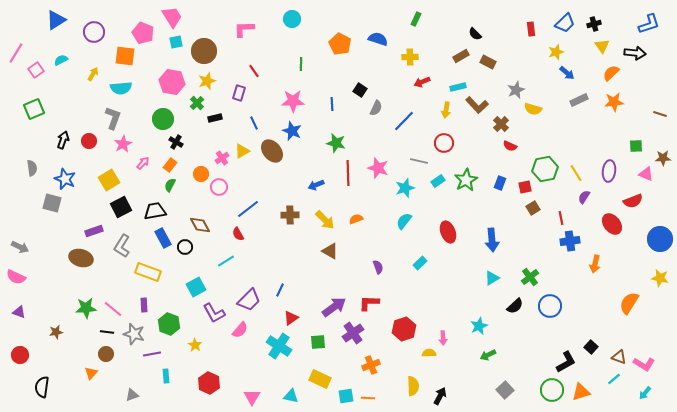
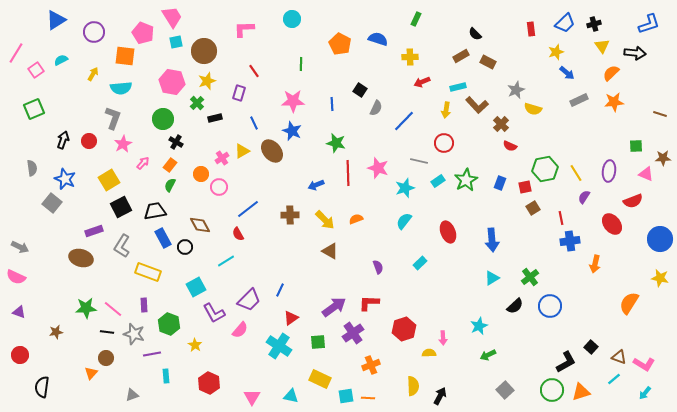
gray square at (52, 203): rotated 24 degrees clockwise
brown circle at (106, 354): moved 4 px down
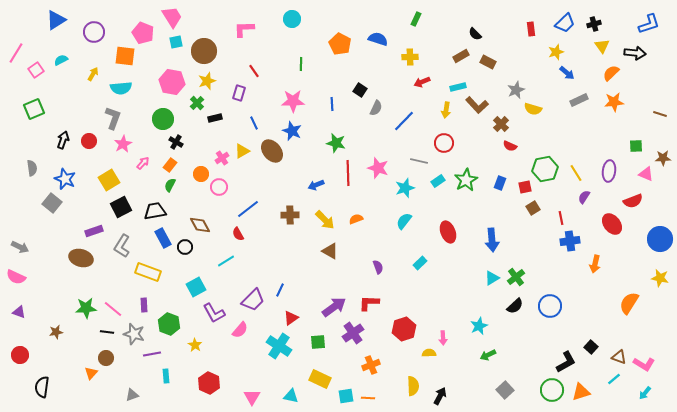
green cross at (530, 277): moved 14 px left
purple trapezoid at (249, 300): moved 4 px right
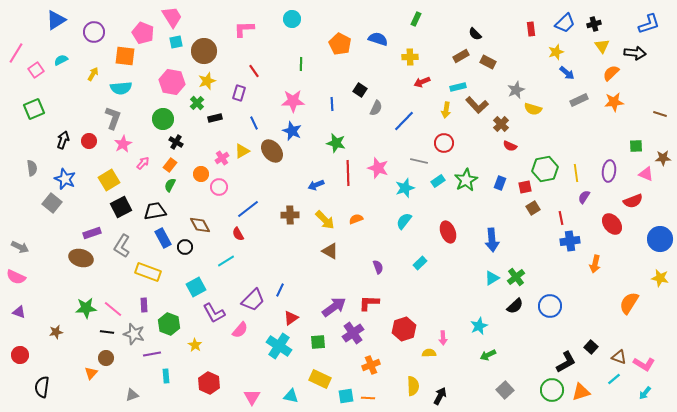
yellow line at (576, 173): rotated 24 degrees clockwise
purple rectangle at (94, 231): moved 2 px left, 2 px down
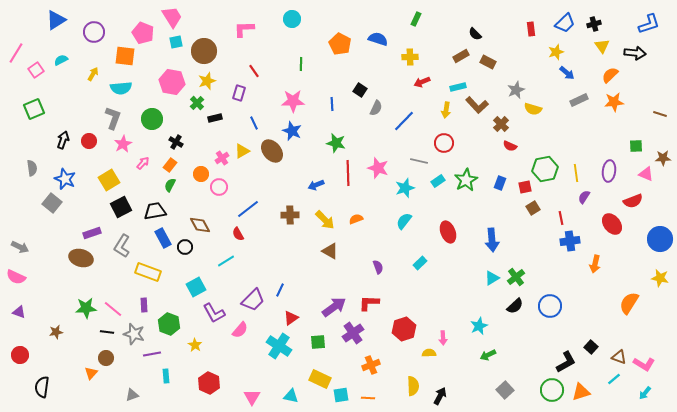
orange semicircle at (611, 73): moved 1 px left, 2 px down
green circle at (163, 119): moved 11 px left
cyan square at (346, 396): moved 5 px left, 1 px up
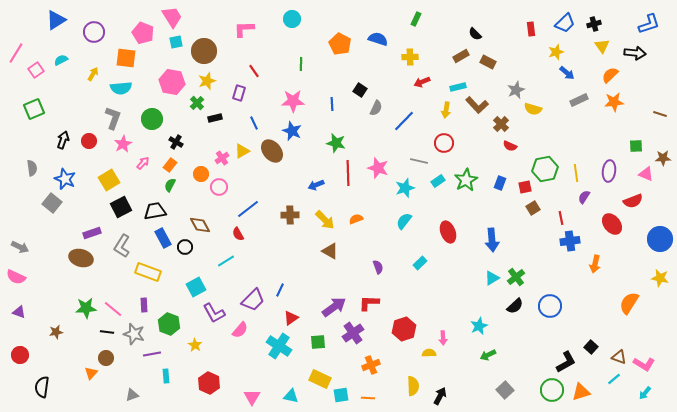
orange square at (125, 56): moved 1 px right, 2 px down
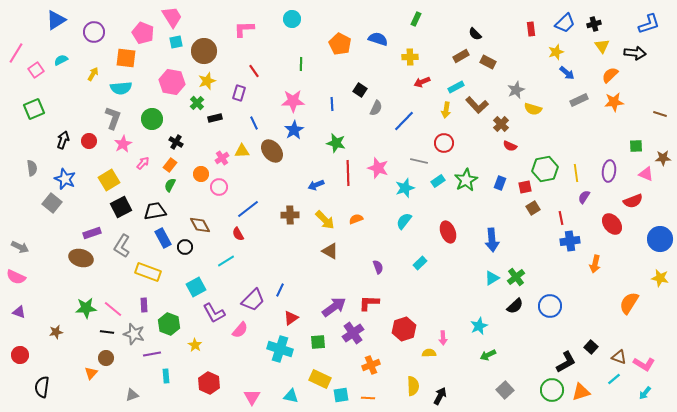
cyan rectangle at (458, 87): moved 2 px left; rotated 14 degrees counterclockwise
blue star at (292, 131): moved 2 px right, 1 px up; rotated 18 degrees clockwise
yellow triangle at (242, 151): rotated 28 degrees clockwise
cyan cross at (279, 346): moved 1 px right, 3 px down; rotated 15 degrees counterclockwise
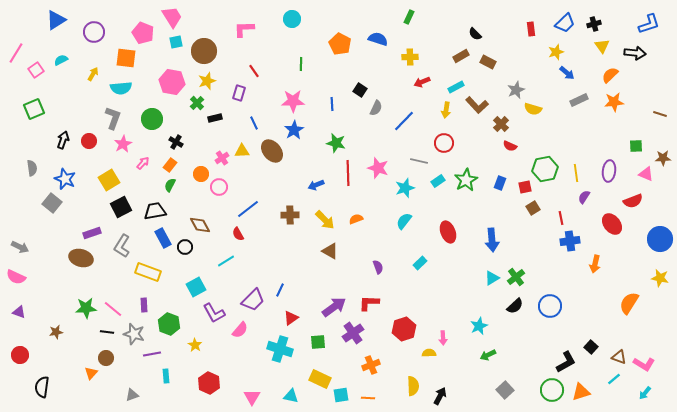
green rectangle at (416, 19): moved 7 px left, 2 px up
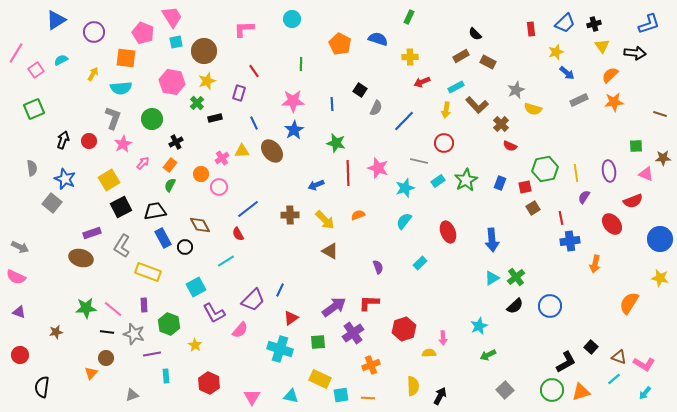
black cross at (176, 142): rotated 32 degrees clockwise
purple ellipse at (609, 171): rotated 15 degrees counterclockwise
orange semicircle at (356, 219): moved 2 px right, 4 px up
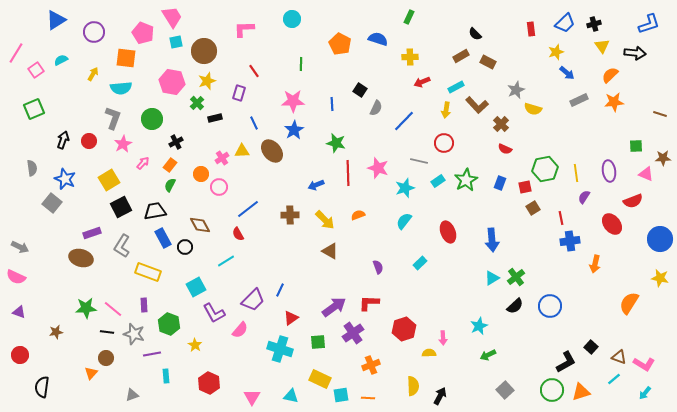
red semicircle at (510, 146): moved 5 px left, 3 px down
